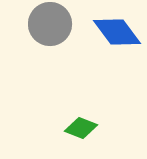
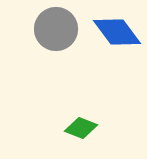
gray circle: moved 6 px right, 5 px down
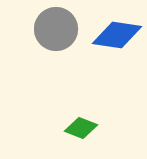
blue diamond: moved 3 px down; rotated 45 degrees counterclockwise
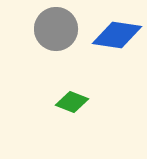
green diamond: moved 9 px left, 26 px up
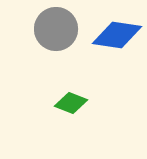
green diamond: moved 1 px left, 1 px down
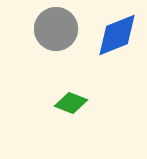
blue diamond: rotated 30 degrees counterclockwise
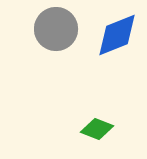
green diamond: moved 26 px right, 26 px down
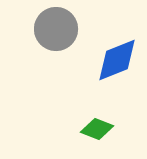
blue diamond: moved 25 px down
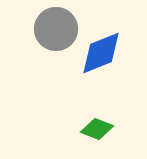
blue diamond: moved 16 px left, 7 px up
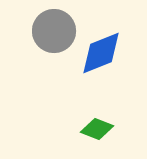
gray circle: moved 2 px left, 2 px down
